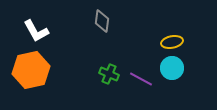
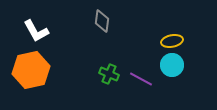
yellow ellipse: moved 1 px up
cyan circle: moved 3 px up
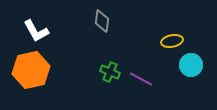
cyan circle: moved 19 px right
green cross: moved 1 px right, 2 px up
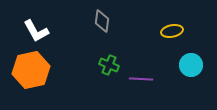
yellow ellipse: moved 10 px up
green cross: moved 1 px left, 7 px up
purple line: rotated 25 degrees counterclockwise
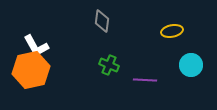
white L-shape: moved 15 px down
purple line: moved 4 px right, 1 px down
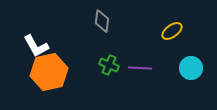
yellow ellipse: rotated 25 degrees counterclockwise
cyan circle: moved 3 px down
orange hexagon: moved 18 px right, 2 px down
purple line: moved 5 px left, 12 px up
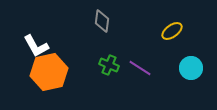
purple line: rotated 30 degrees clockwise
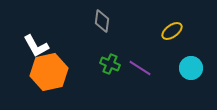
green cross: moved 1 px right, 1 px up
